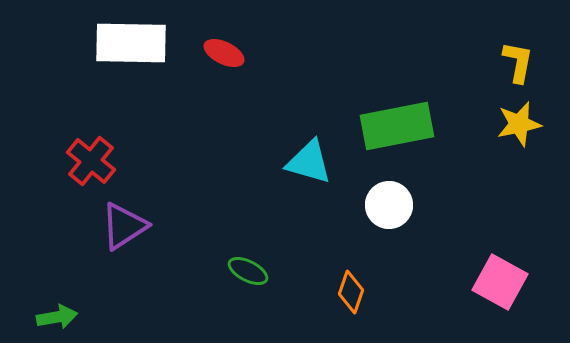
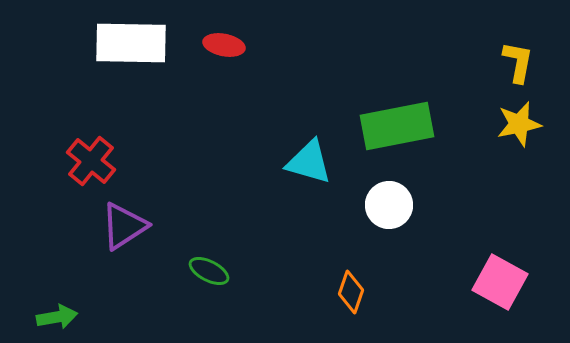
red ellipse: moved 8 px up; rotated 15 degrees counterclockwise
green ellipse: moved 39 px left
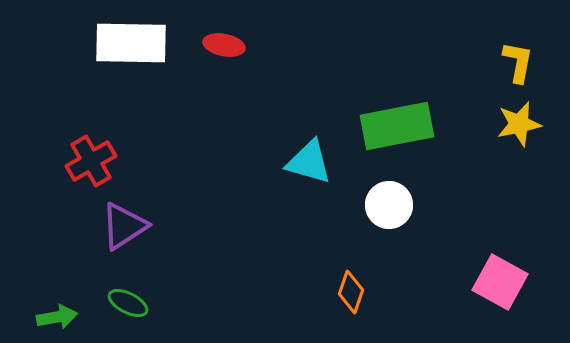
red cross: rotated 21 degrees clockwise
green ellipse: moved 81 px left, 32 px down
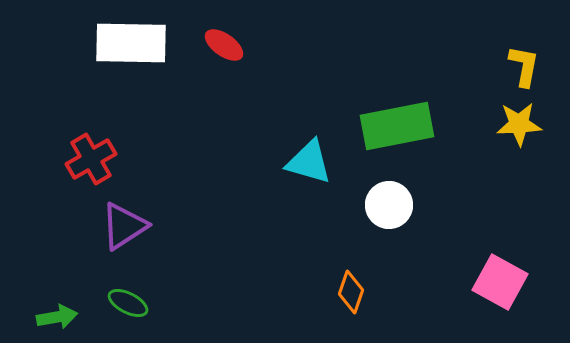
red ellipse: rotated 24 degrees clockwise
yellow L-shape: moved 6 px right, 4 px down
yellow star: rotated 9 degrees clockwise
red cross: moved 2 px up
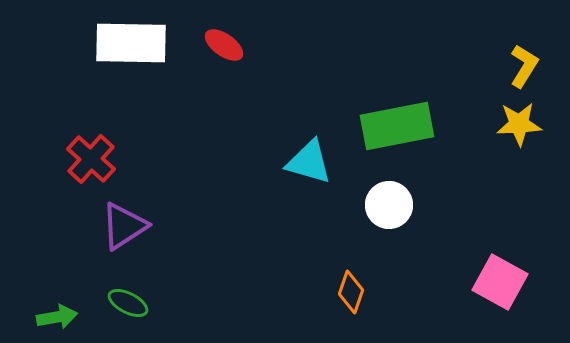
yellow L-shape: rotated 21 degrees clockwise
red cross: rotated 18 degrees counterclockwise
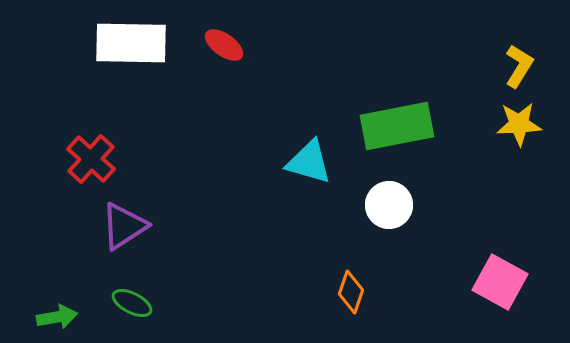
yellow L-shape: moved 5 px left
green ellipse: moved 4 px right
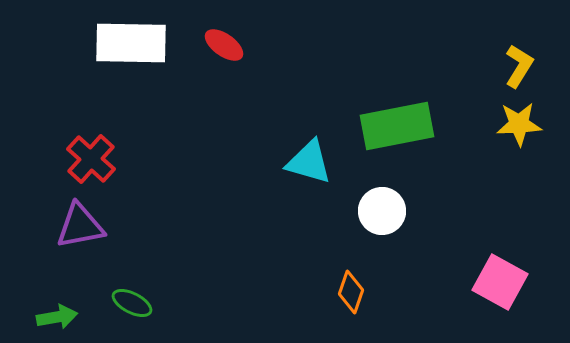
white circle: moved 7 px left, 6 px down
purple triangle: moved 44 px left; rotated 22 degrees clockwise
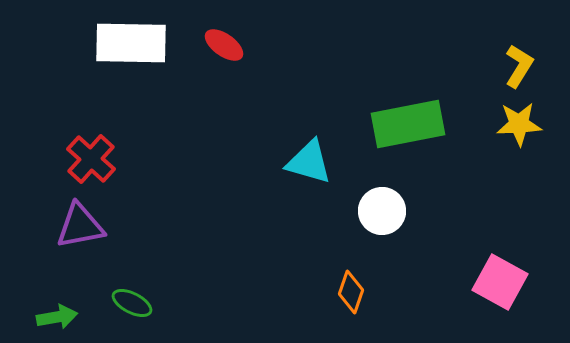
green rectangle: moved 11 px right, 2 px up
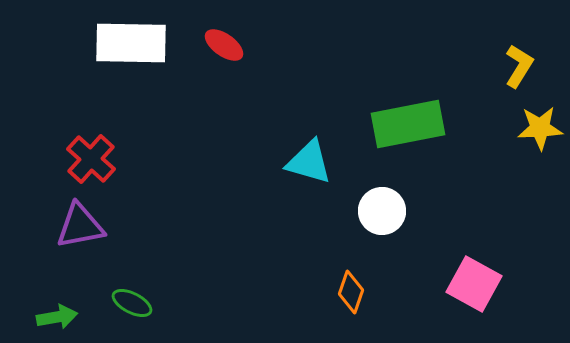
yellow star: moved 21 px right, 4 px down
pink square: moved 26 px left, 2 px down
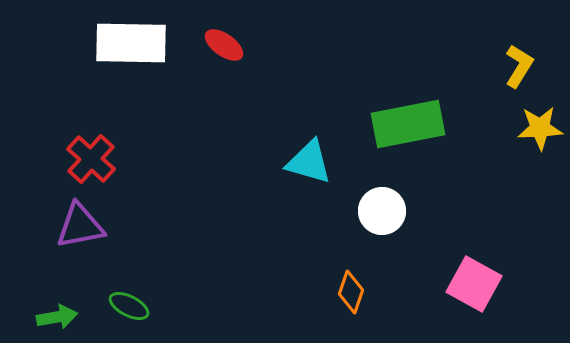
green ellipse: moved 3 px left, 3 px down
